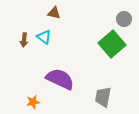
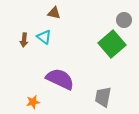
gray circle: moved 1 px down
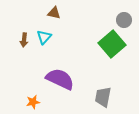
cyan triangle: rotated 35 degrees clockwise
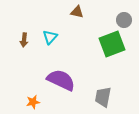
brown triangle: moved 23 px right, 1 px up
cyan triangle: moved 6 px right
green square: rotated 20 degrees clockwise
purple semicircle: moved 1 px right, 1 px down
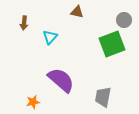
brown arrow: moved 17 px up
purple semicircle: rotated 16 degrees clockwise
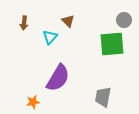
brown triangle: moved 9 px left, 9 px down; rotated 32 degrees clockwise
green square: rotated 16 degrees clockwise
purple semicircle: moved 3 px left, 2 px up; rotated 80 degrees clockwise
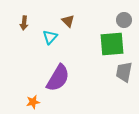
gray trapezoid: moved 21 px right, 25 px up
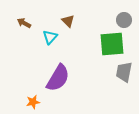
brown arrow: rotated 112 degrees clockwise
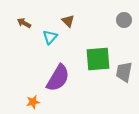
green square: moved 14 px left, 15 px down
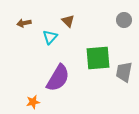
brown arrow: rotated 40 degrees counterclockwise
green square: moved 1 px up
